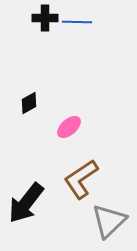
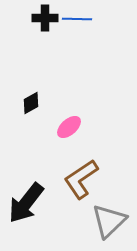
blue line: moved 3 px up
black diamond: moved 2 px right
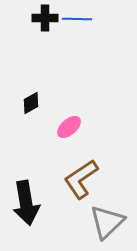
black arrow: rotated 48 degrees counterclockwise
gray triangle: moved 2 px left, 1 px down
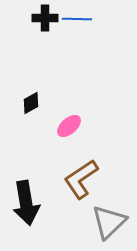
pink ellipse: moved 1 px up
gray triangle: moved 2 px right
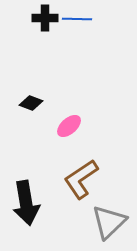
black diamond: rotated 50 degrees clockwise
